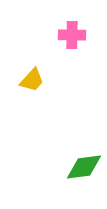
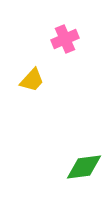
pink cross: moved 7 px left, 4 px down; rotated 24 degrees counterclockwise
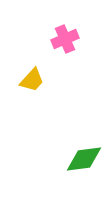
green diamond: moved 8 px up
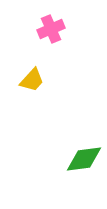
pink cross: moved 14 px left, 10 px up
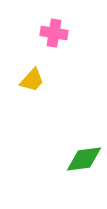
pink cross: moved 3 px right, 4 px down; rotated 32 degrees clockwise
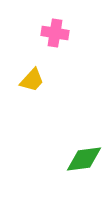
pink cross: moved 1 px right
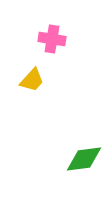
pink cross: moved 3 px left, 6 px down
